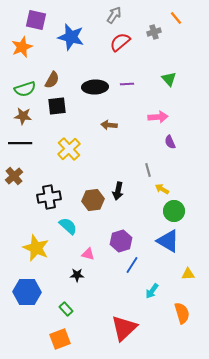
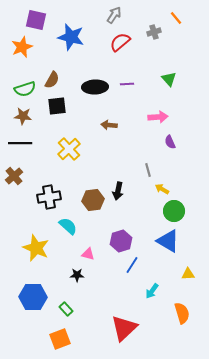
blue hexagon: moved 6 px right, 5 px down
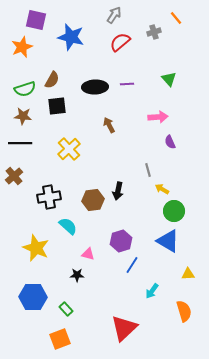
brown arrow: rotated 56 degrees clockwise
orange semicircle: moved 2 px right, 2 px up
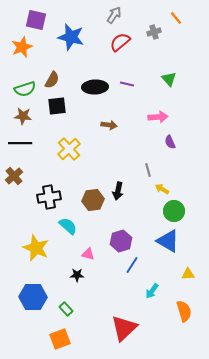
purple line: rotated 16 degrees clockwise
brown arrow: rotated 126 degrees clockwise
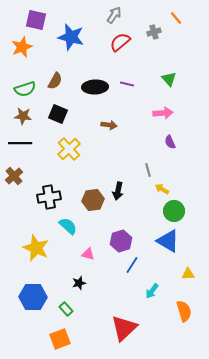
brown semicircle: moved 3 px right, 1 px down
black square: moved 1 px right, 8 px down; rotated 30 degrees clockwise
pink arrow: moved 5 px right, 4 px up
black star: moved 2 px right, 8 px down; rotated 16 degrees counterclockwise
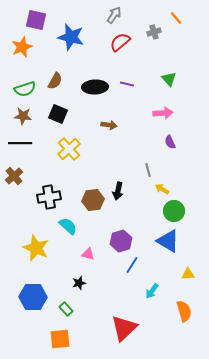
orange square: rotated 15 degrees clockwise
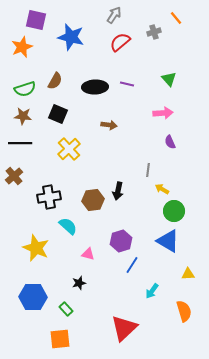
gray line: rotated 24 degrees clockwise
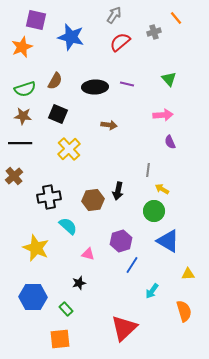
pink arrow: moved 2 px down
green circle: moved 20 px left
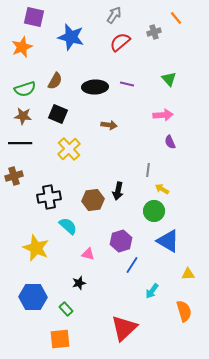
purple square: moved 2 px left, 3 px up
brown cross: rotated 24 degrees clockwise
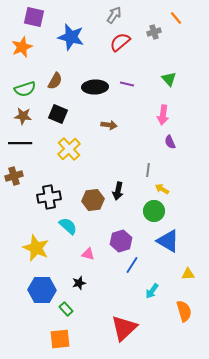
pink arrow: rotated 102 degrees clockwise
blue hexagon: moved 9 px right, 7 px up
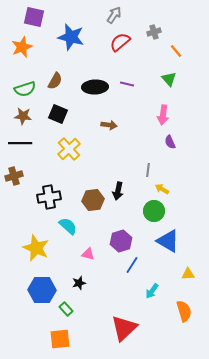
orange line: moved 33 px down
